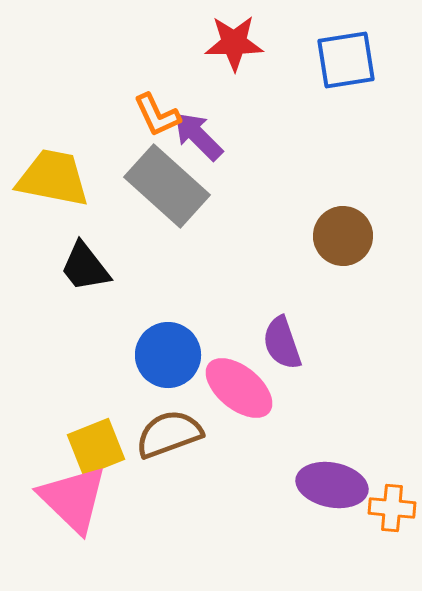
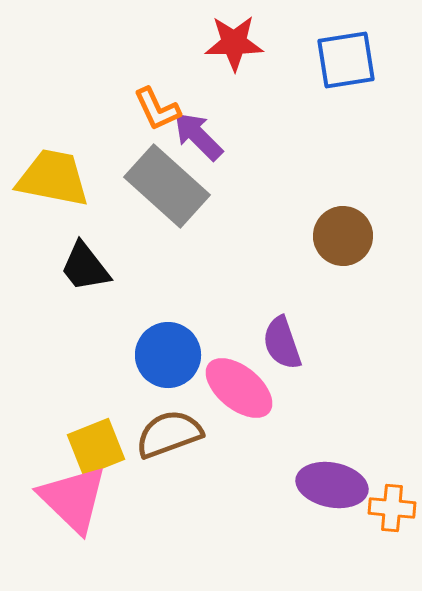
orange L-shape: moved 6 px up
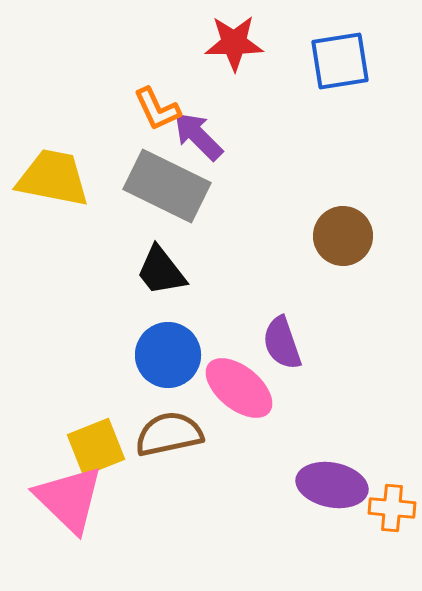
blue square: moved 6 px left, 1 px down
gray rectangle: rotated 16 degrees counterclockwise
black trapezoid: moved 76 px right, 4 px down
brown semicircle: rotated 8 degrees clockwise
pink triangle: moved 4 px left
